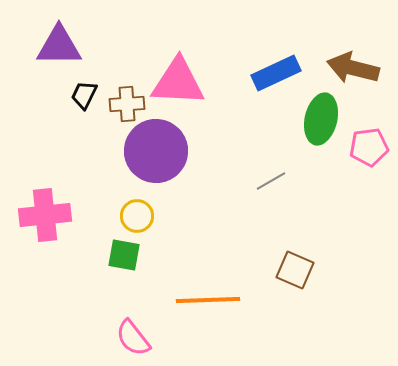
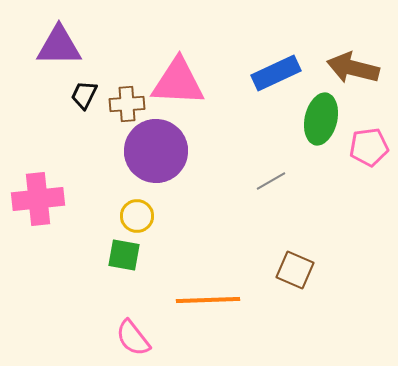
pink cross: moved 7 px left, 16 px up
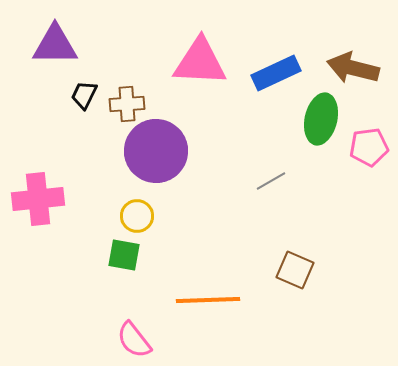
purple triangle: moved 4 px left, 1 px up
pink triangle: moved 22 px right, 20 px up
pink semicircle: moved 1 px right, 2 px down
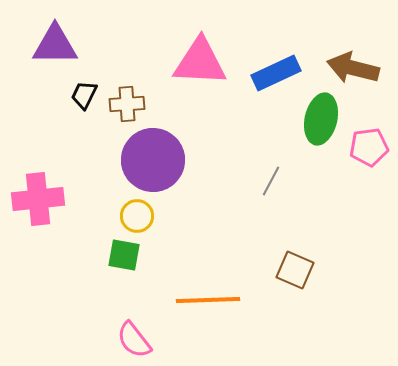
purple circle: moved 3 px left, 9 px down
gray line: rotated 32 degrees counterclockwise
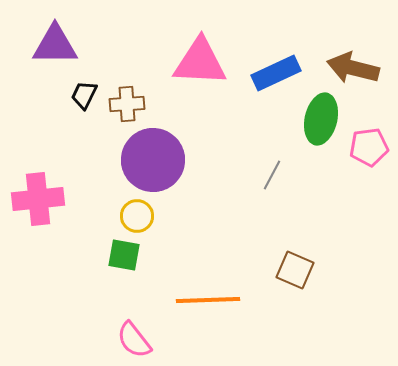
gray line: moved 1 px right, 6 px up
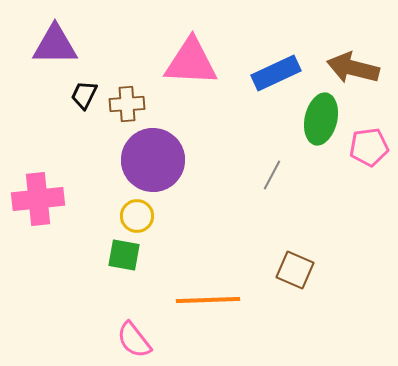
pink triangle: moved 9 px left
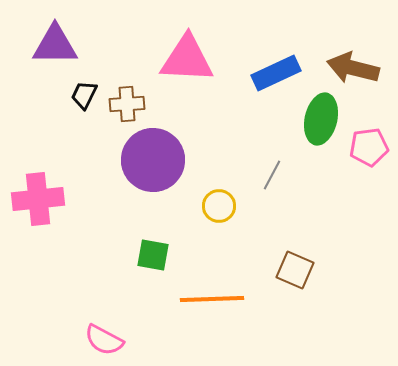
pink triangle: moved 4 px left, 3 px up
yellow circle: moved 82 px right, 10 px up
green square: moved 29 px right
orange line: moved 4 px right, 1 px up
pink semicircle: moved 30 px left; rotated 24 degrees counterclockwise
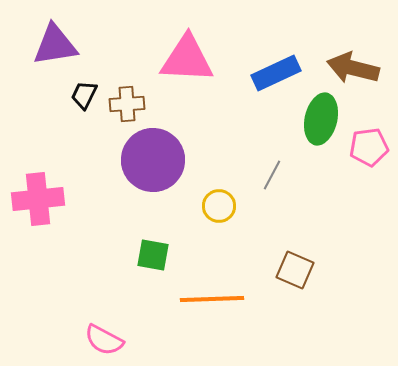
purple triangle: rotated 9 degrees counterclockwise
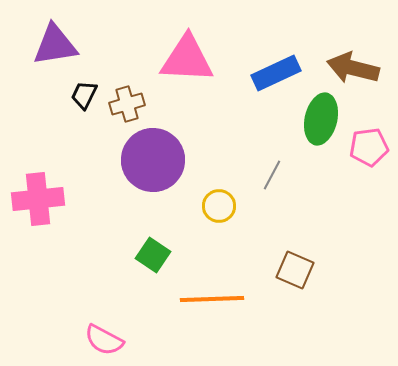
brown cross: rotated 12 degrees counterclockwise
green square: rotated 24 degrees clockwise
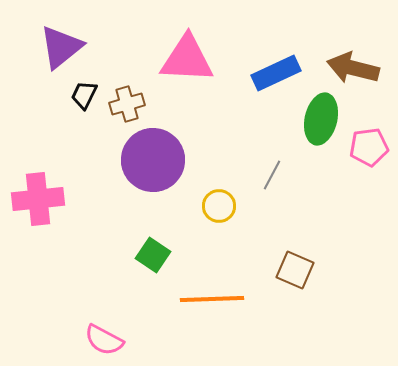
purple triangle: moved 6 px right, 2 px down; rotated 30 degrees counterclockwise
